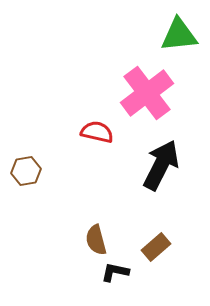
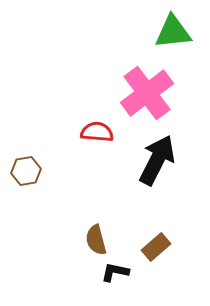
green triangle: moved 6 px left, 3 px up
red semicircle: rotated 8 degrees counterclockwise
black arrow: moved 4 px left, 5 px up
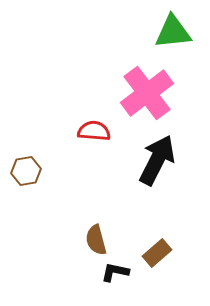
red semicircle: moved 3 px left, 1 px up
brown rectangle: moved 1 px right, 6 px down
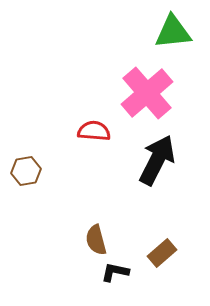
pink cross: rotated 4 degrees counterclockwise
brown rectangle: moved 5 px right
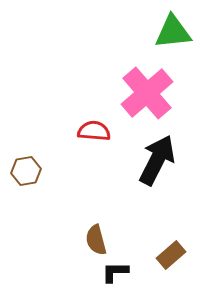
brown rectangle: moved 9 px right, 2 px down
black L-shape: rotated 12 degrees counterclockwise
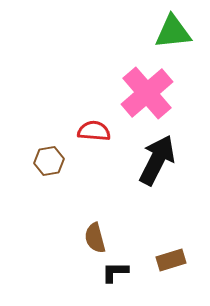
brown hexagon: moved 23 px right, 10 px up
brown semicircle: moved 1 px left, 2 px up
brown rectangle: moved 5 px down; rotated 24 degrees clockwise
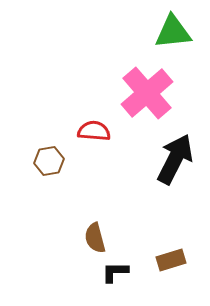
black arrow: moved 18 px right, 1 px up
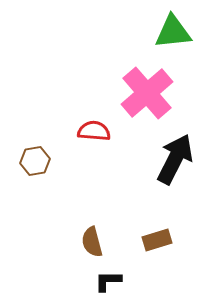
brown hexagon: moved 14 px left
brown semicircle: moved 3 px left, 4 px down
brown rectangle: moved 14 px left, 20 px up
black L-shape: moved 7 px left, 9 px down
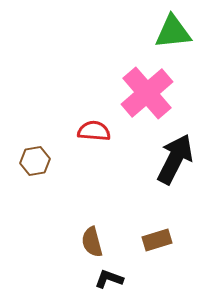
black L-shape: moved 1 px right, 2 px up; rotated 20 degrees clockwise
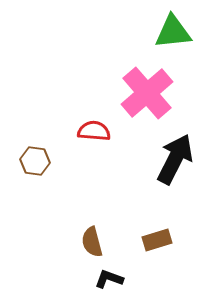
brown hexagon: rotated 16 degrees clockwise
